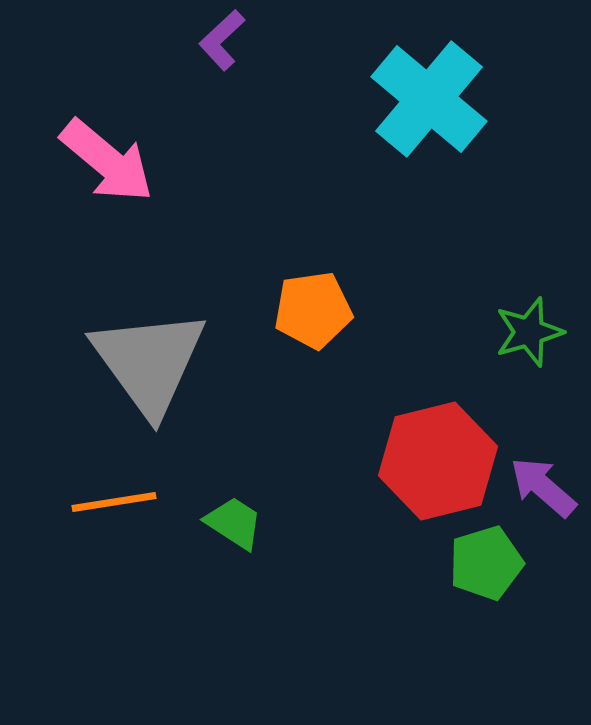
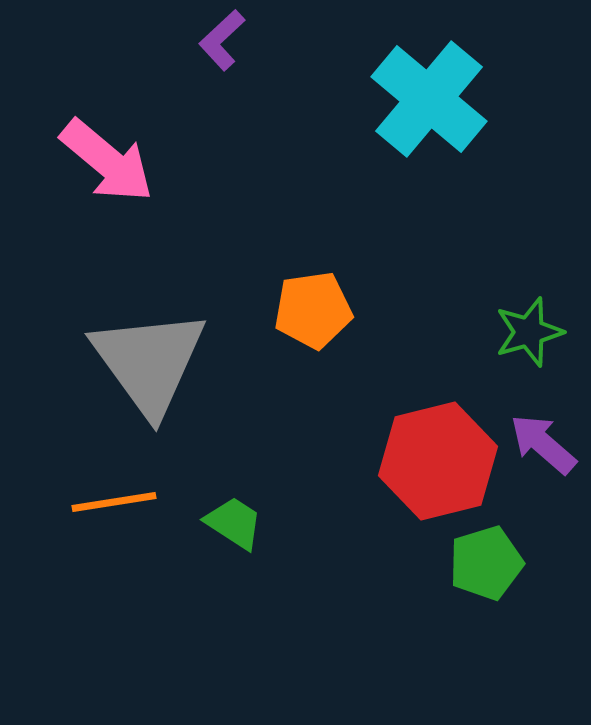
purple arrow: moved 43 px up
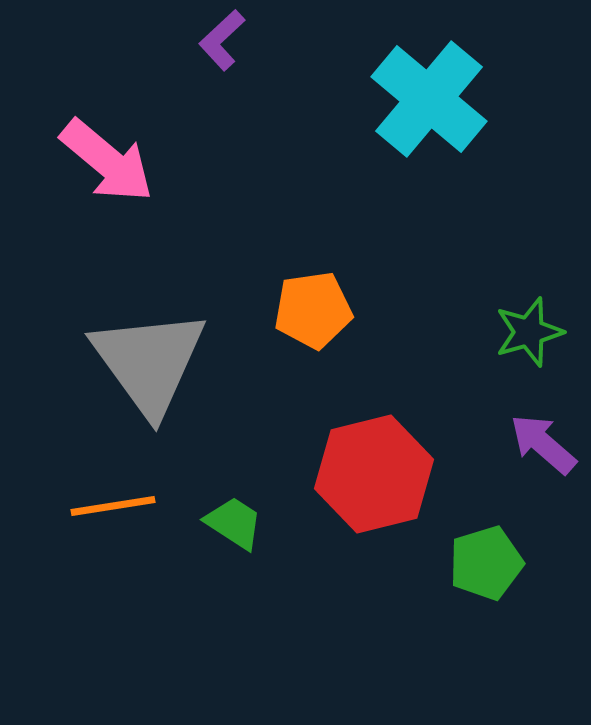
red hexagon: moved 64 px left, 13 px down
orange line: moved 1 px left, 4 px down
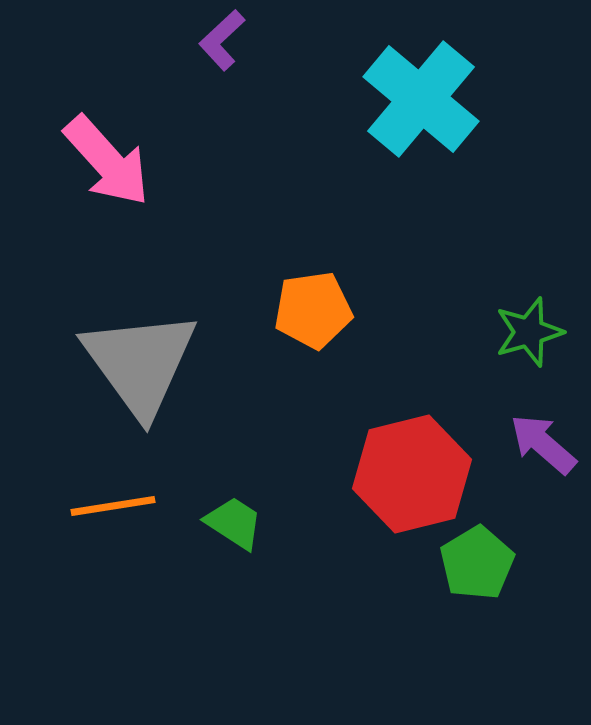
cyan cross: moved 8 px left
pink arrow: rotated 8 degrees clockwise
gray triangle: moved 9 px left, 1 px down
red hexagon: moved 38 px right
green pentagon: moved 9 px left; rotated 14 degrees counterclockwise
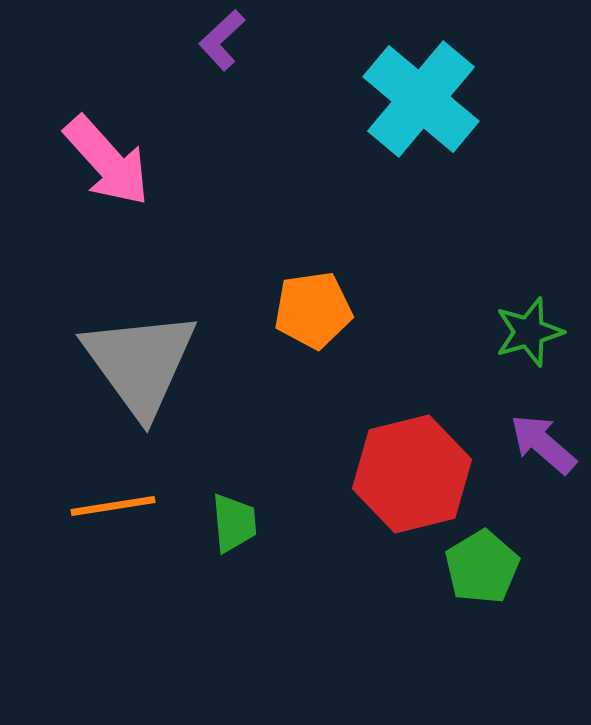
green trapezoid: rotated 52 degrees clockwise
green pentagon: moved 5 px right, 4 px down
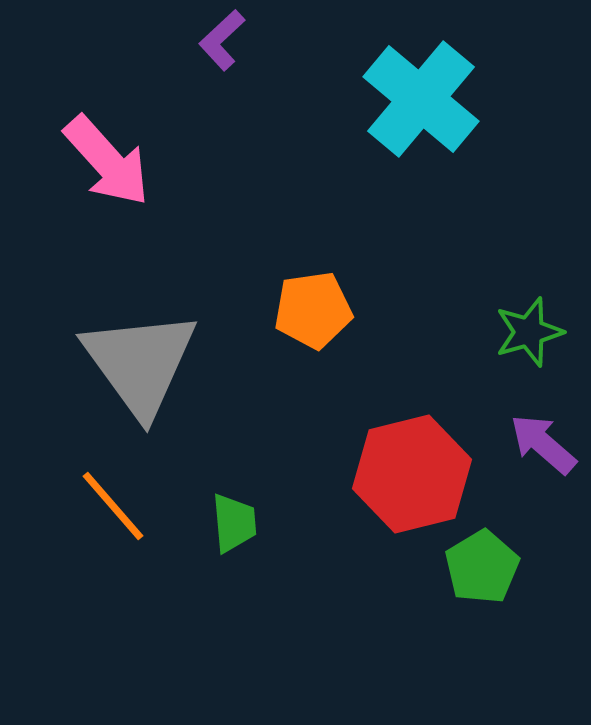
orange line: rotated 58 degrees clockwise
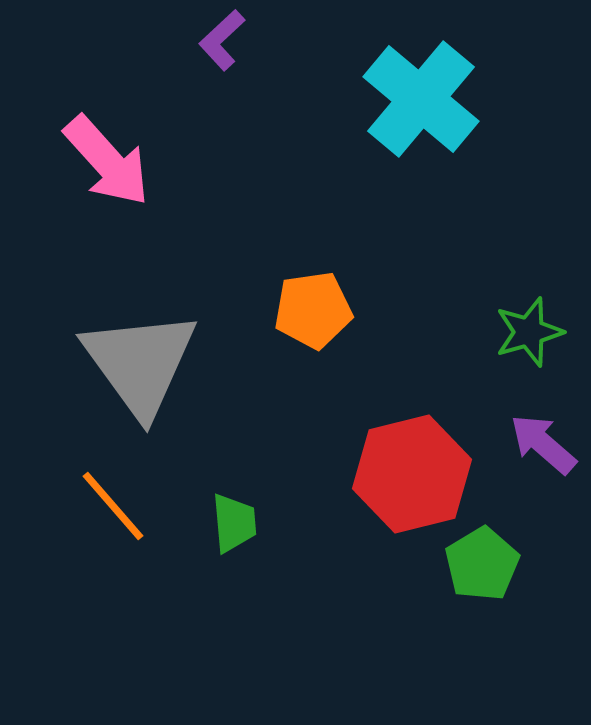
green pentagon: moved 3 px up
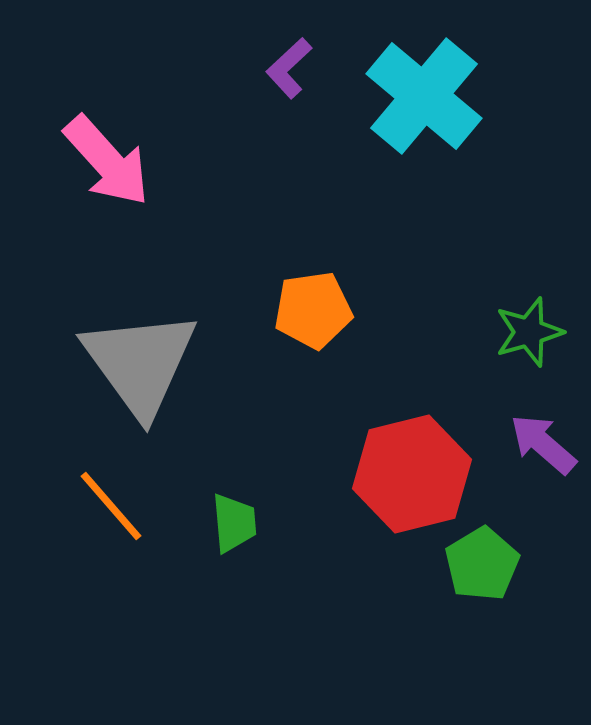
purple L-shape: moved 67 px right, 28 px down
cyan cross: moved 3 px right, 3 px up
orange line: moved 2 px left
